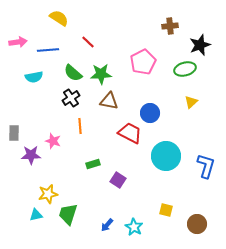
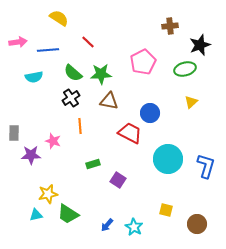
cyan circle: moved 2 px right, 3 px down
green trapezoid: rotated 75 degrees counterclockwise
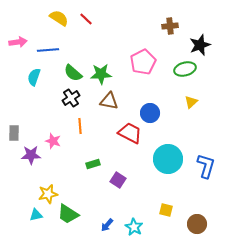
red line: moved 2 px left, 23 px up
cyan semicircle: rotated 120 degrees clockwise
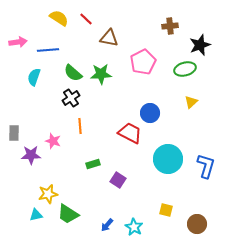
brown triangle: moved 63 px up
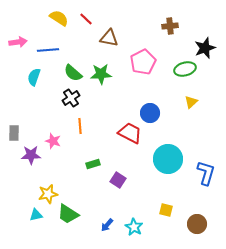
black star: moved 5 px right, 3 px down
blue L-shape: moved 7 px down
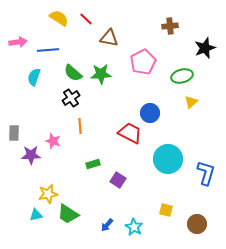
green ellipse: moved 3 px left, 7 px down
